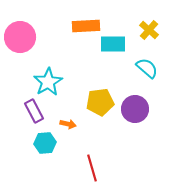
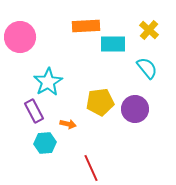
cyan semicircle: rotated 10 degrees clockwise
red line: moved 1 px left; rotated 8 degrees counterclockwise
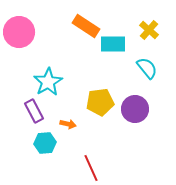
orange rectangle: rotated 36 degrees clockwise
pink circle: moved 1 px left, 5 px up
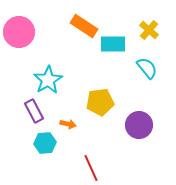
orange rectangle: moved 2 px left
cyan star: moved 2 px up
purple circle: moved 4 px right, 16 px down
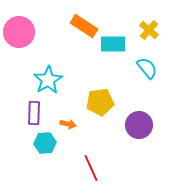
purple rectangle: moved 2 px down; rotated 30 degrees clockwise
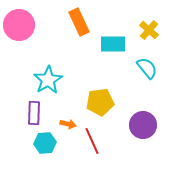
orange rectangle: moved 5 px left, 4 px up; rotated 32 degrees clockwise
pink circle: moved 7 px up
purple circle: moved 4 px right
red line: moved 1 px right, 27 px up
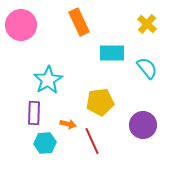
pink circle: moved 2 px right
yellow cross: moved 2 px left, 6 px up
cyan rectangle: moved 1 px left, 9 px down
